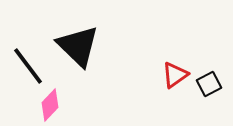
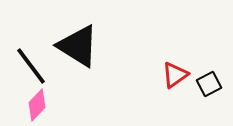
black triangle: rotated 12 degrees counterclockwise
black line: moved 3 px right
pink diamond: moved 13 px left
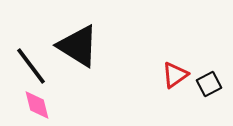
pink diamond: rotated 56 degrees counterclockwise
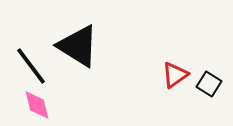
black square: rotated 30 degrees counterclockwise
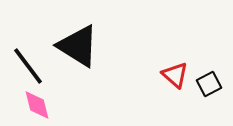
black line: moved 3 px left
red triangle: rotated 44 degrees counterclockwise
black square: rotated 30 degrees clockwise
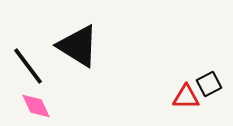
red triangle: moved 11 px right, 22 px down; rotated 40 degrees counterclockwise
pink diamond: moved 1 px left, 1 px down; rotated 12 degrees counterclockwise
